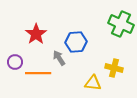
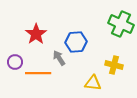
yellow cross: moved 3 px up
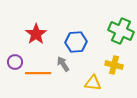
green cross: moved 7 px down
gray arrow: moved 4 px right, 6 px down
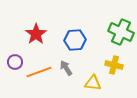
green cross: moved 1 px down
blue hexagon: moved 1 px left, 2 px up
gray arrow: moved 3 px right, 4 px down
orange line: moved 1 px right, 1 px up; rotated 20 degrees counterclockwise
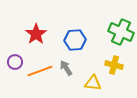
orange line: moved 1 px right, 1 px up
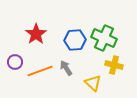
green cross: moved 17 px left, 6 px down
yellow triangle: rotated 36 degrees clockwise
